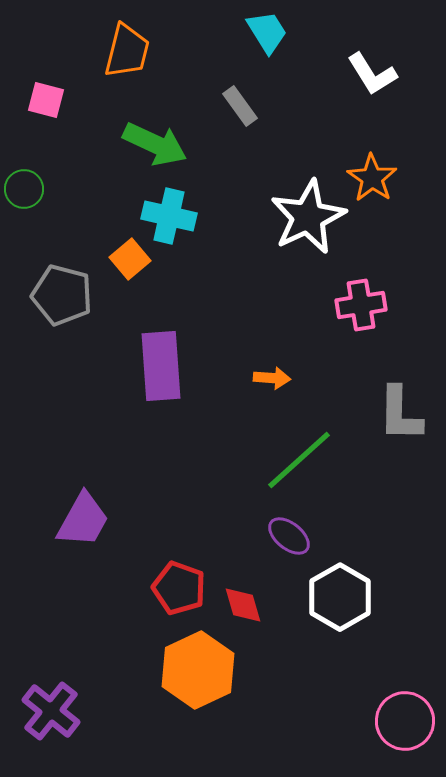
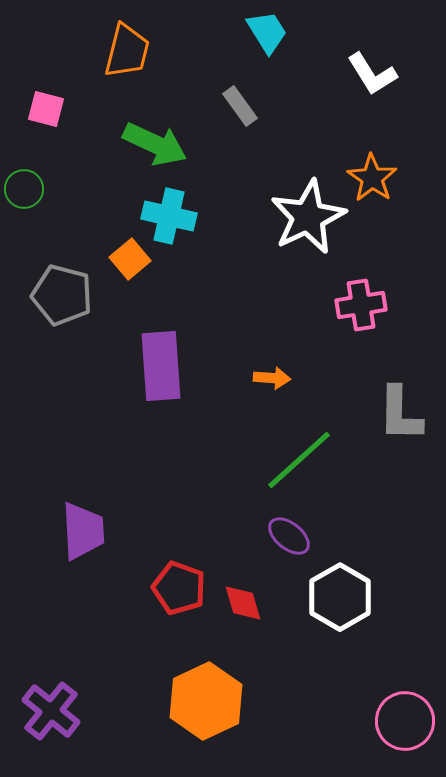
pink square: moved 9 px down
purple trapezoid: moved 11 px down; rotated 32 degrees counterclockwise
red diamond: moved 2 px up
orange hexagon: moved 8 px right, 31 px down
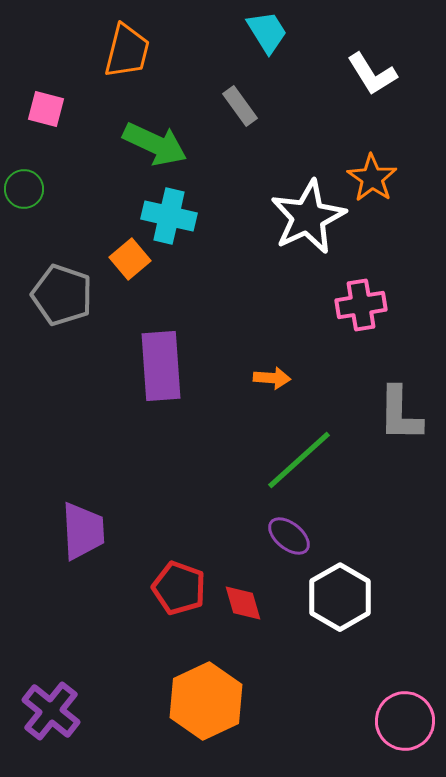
gray pentagon: rotated 4 degrees clockwise
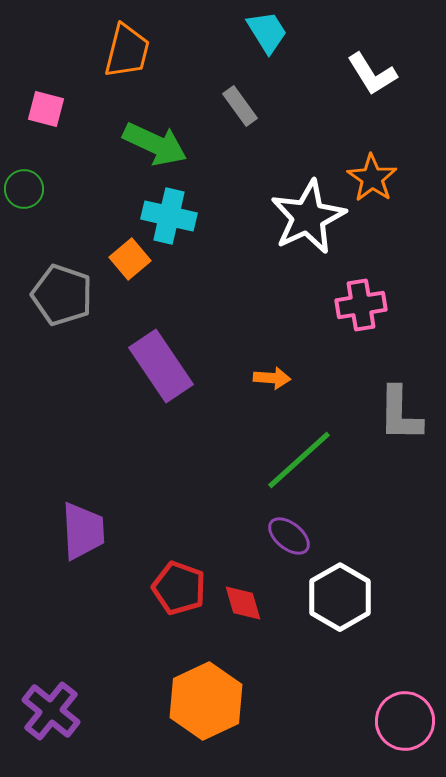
purple rectangle: rotated 30 degrees counterclockwise
